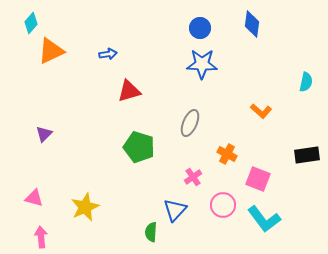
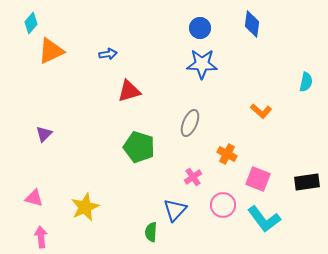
black rectangle: moved 27 px down
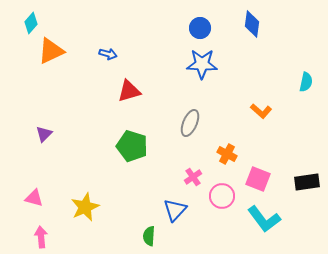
blue arrow: rotated 24 degrees clockwise
green pentagon: moved 7 px left, 1 px up
pink circle: moved 1 px left, 9 px up
green semicircle: moved 2 px left, 4 px down
